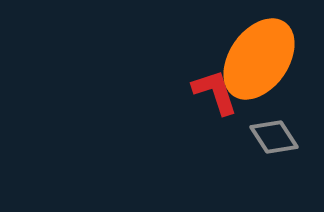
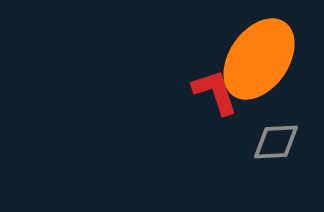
gray diamond: moved 2 px right, 5 px down; rotated 60 degrees counterclockwise
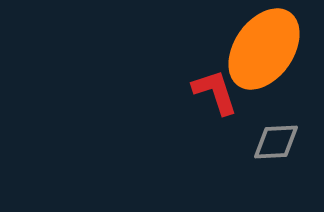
orange ellipse: moved 5 px right, 10 px up
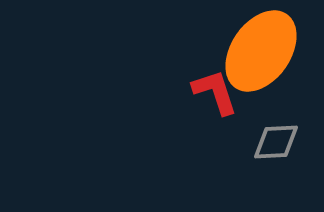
orange ellipse: moved 3 px left, 2 px down
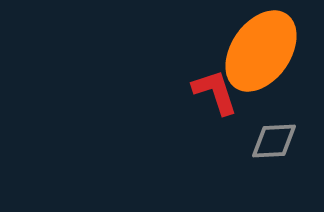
gray diamond: moved 2 px left, 1 px up
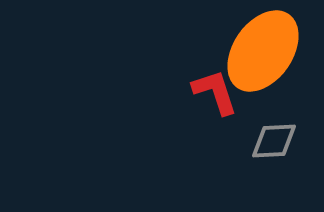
orange ellipse: moved 2 px right
